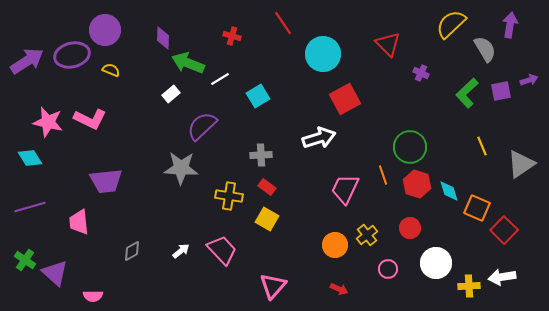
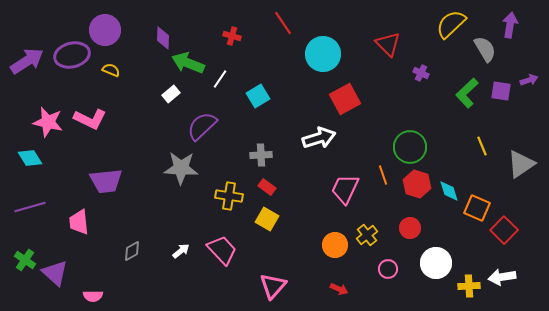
white line at (220, 79): rotated 24 degrees counterclockwise
purple square at (501, 91): rotated 20 degrees clockwise
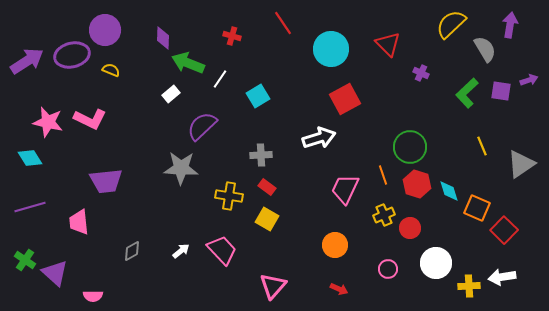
cyan circle at (323, 54): moved 8 px right, 5 px up
yellow cross at (367, 235): moved 17 px right, 20 px up; rotated 15 degrees clockwise
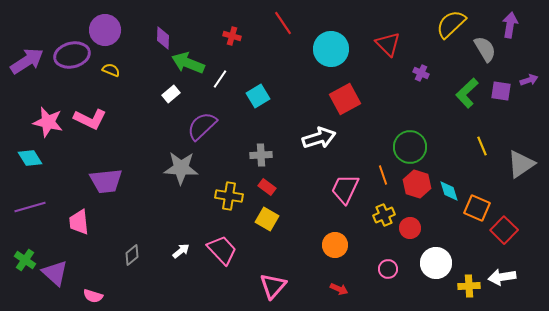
gray diamond at (132, 251): moved 4 px down; rotated 10 degrees counterclockwise
pink semicircle at (93, 296): rotated 18 degrees clockwise
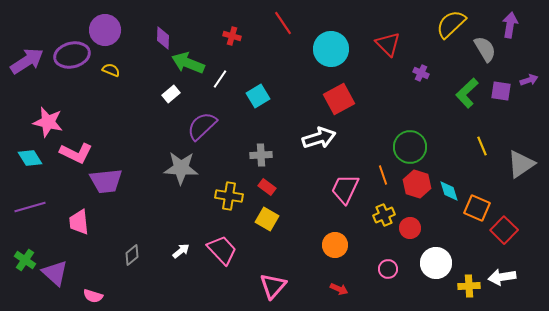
red square at (345, 99): moved 6 px left
pink L-shape at (90, 119): moved 14 px left, 34 px down
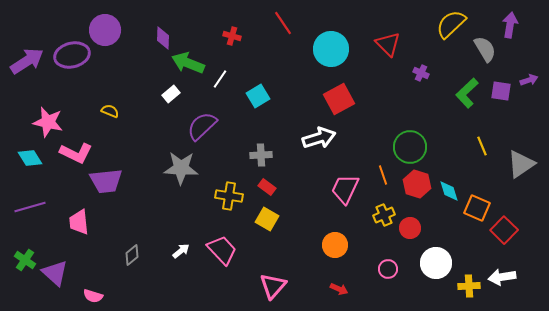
yellow semicircle at (111, 70): moved 1 px left, 41 px down
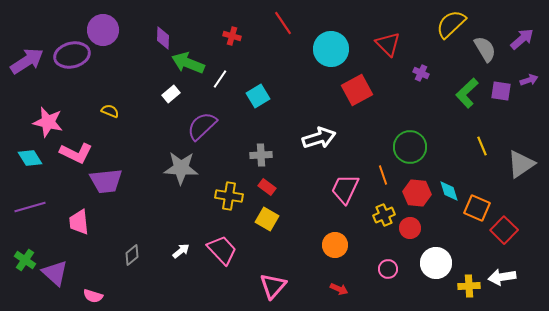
purple arrow at (510, 25): moved 12 px right, 14 px down; rotated 40 degrees clockwise
purple circle at (105, 30): moved 2 px left
red square at (339, 99): moved 18 px right, 9 px up
red hexagon at (417, 184): moved 9 px down; rotated 12 degrees counterclockwise
